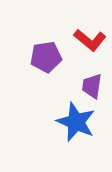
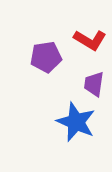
red L-shape: rotated 8 degrees counterclockwise
purple trapezoid: moved 2 px right, 2 px up
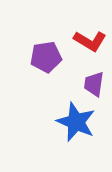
red L-shape: moved 1 px down
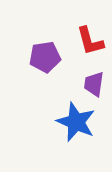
red L-shape: rotated 44 degrees clockwise
purple pentagon: moved 1 px left
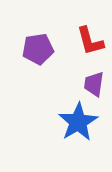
purple pentagon: moved 7 px left, 8 px up
blue star: moved 2 px right; rotated 18 degrees clockwise
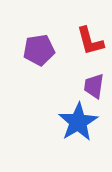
purple pentagon: moved 1 px right, 1 px down
purple trapezoid: moved 2 px down
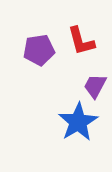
red L-shape: moved 9 px left
purple trapezoid: moved 1 px right; rotated 20 degrees clockwise
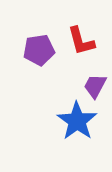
blue star: moved 1 px left, 1 px up; rotated 6 degrees counterclockwise
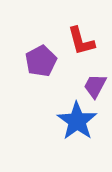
purple pentagon: moved 2 px right, 11 px down; rotated 20 degrees counterclockwise
